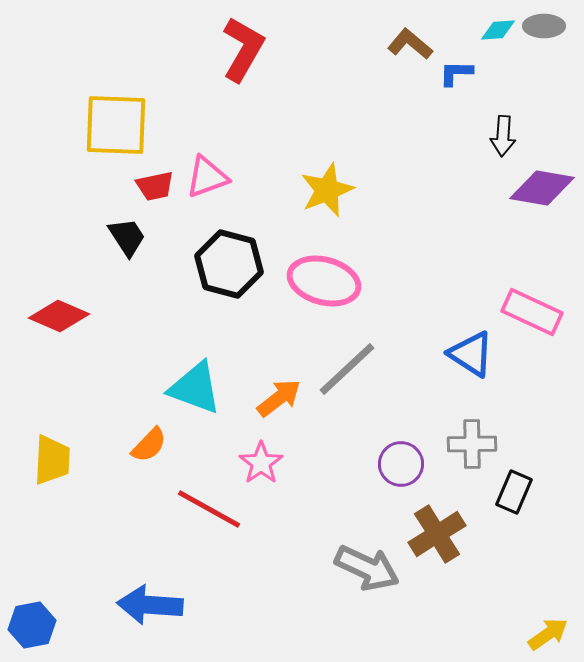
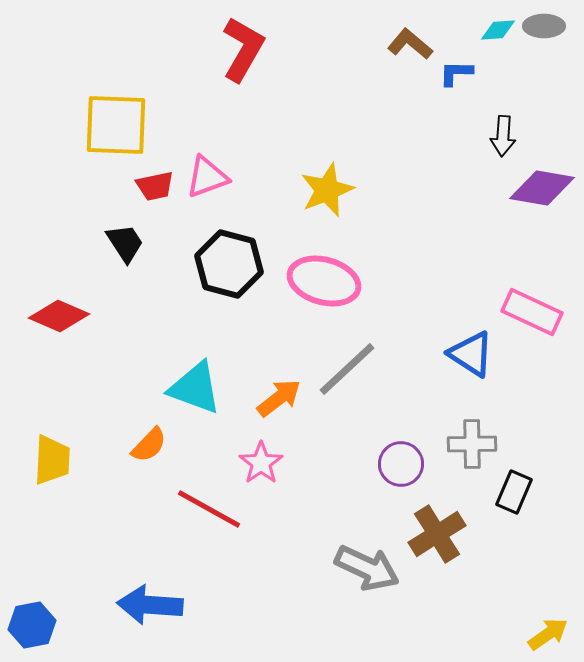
black trapezoid: moved 2 px left, 6 px down
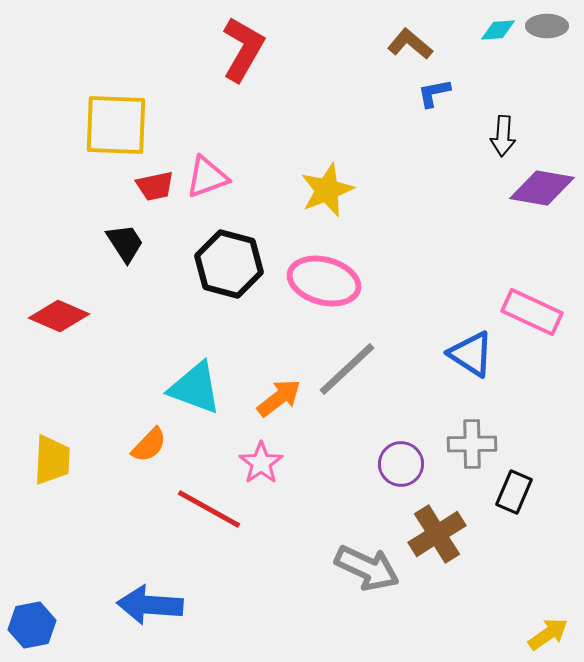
gray ellipse: moved 3 px right
blue L-shape: moved 22 px left, 20 px down; rotated 12 degrees counterclockwise
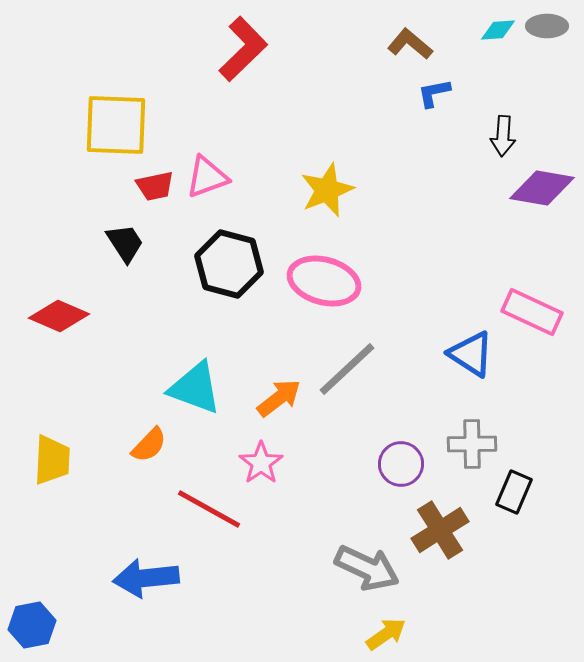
red L-shape: rotated 16 degrees clockwise
brown cross: moved 3 px right, 4 px up
blue arrow: moved 4 px left, 27 px up; rotated 10 degrees counterclockwise
yellow arrow: moved 162 px left
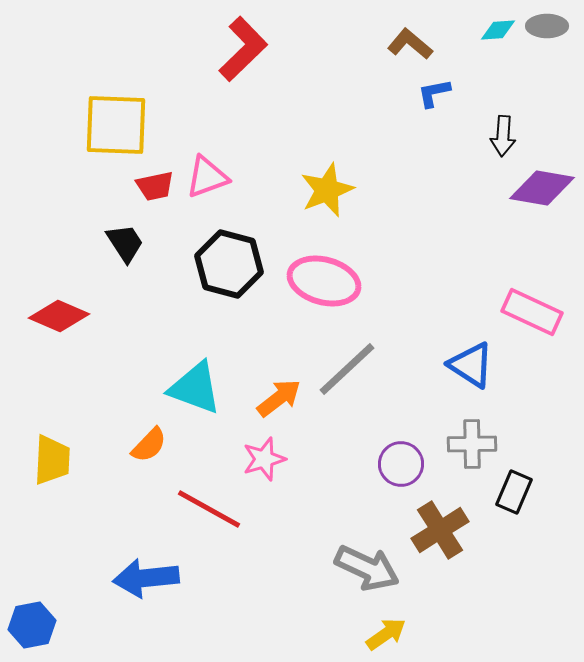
blue triangle: moved 11 px down
pink star: moved 3 px right, 4 px up; rotated 18 degrees clockwise
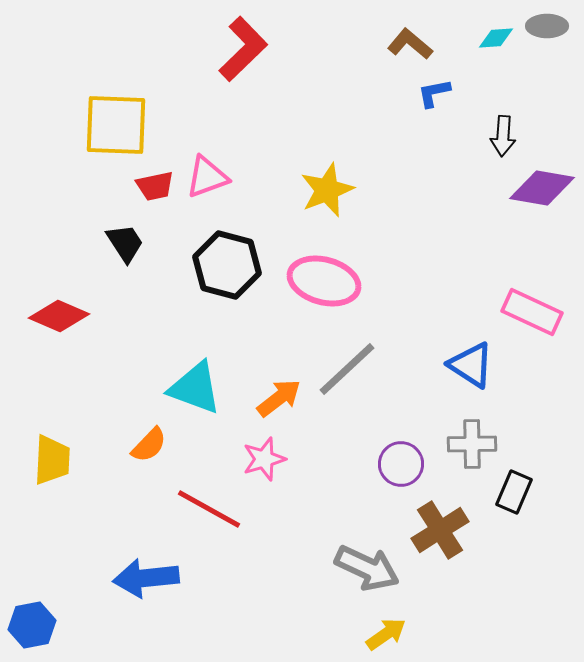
cyan diamond: moved 2 px left, 8 px down
black hexagon: moved 2 px left, 1 px down
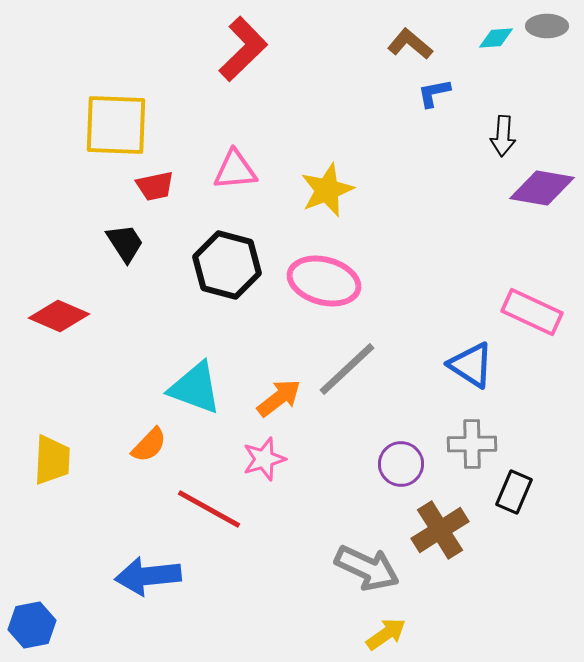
pink triangle: moved 28 px right, 7 px up; rotated 15 degrees clockwise
blue arrow: moved 2 px right, 2 px up
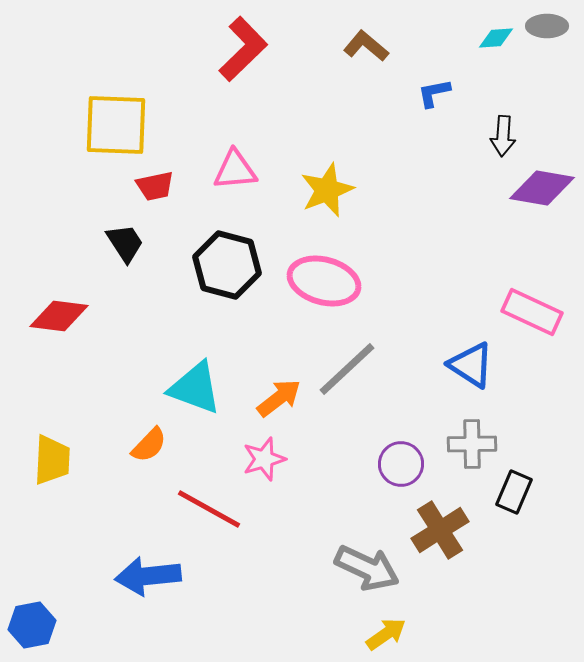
brown L-shape: moved 44 px left, 2 px down
red diamond: rotated 16 degrees counterclockwise
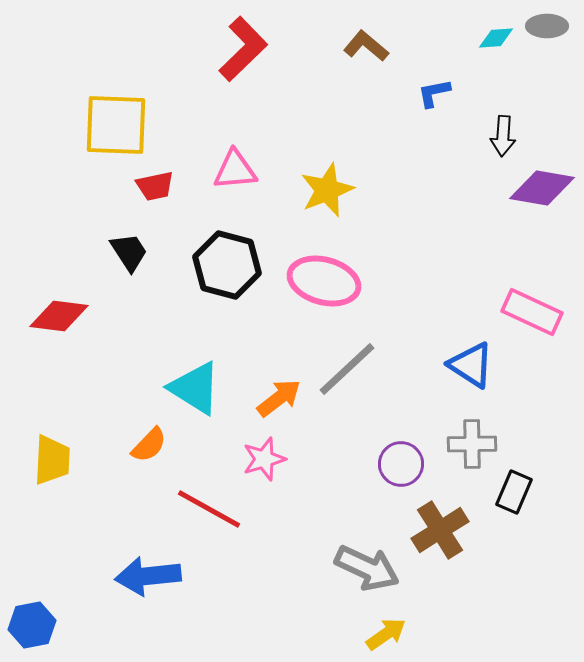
black trapezoid: moved 4 px right, 9 px down
cyan triangle: rotated 12 degrees clockwise
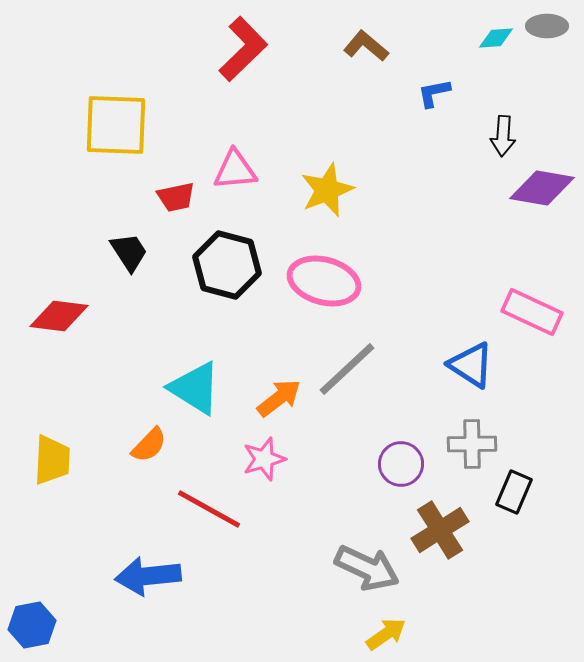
red trapezoid: moved 21 px right, 11 px down
